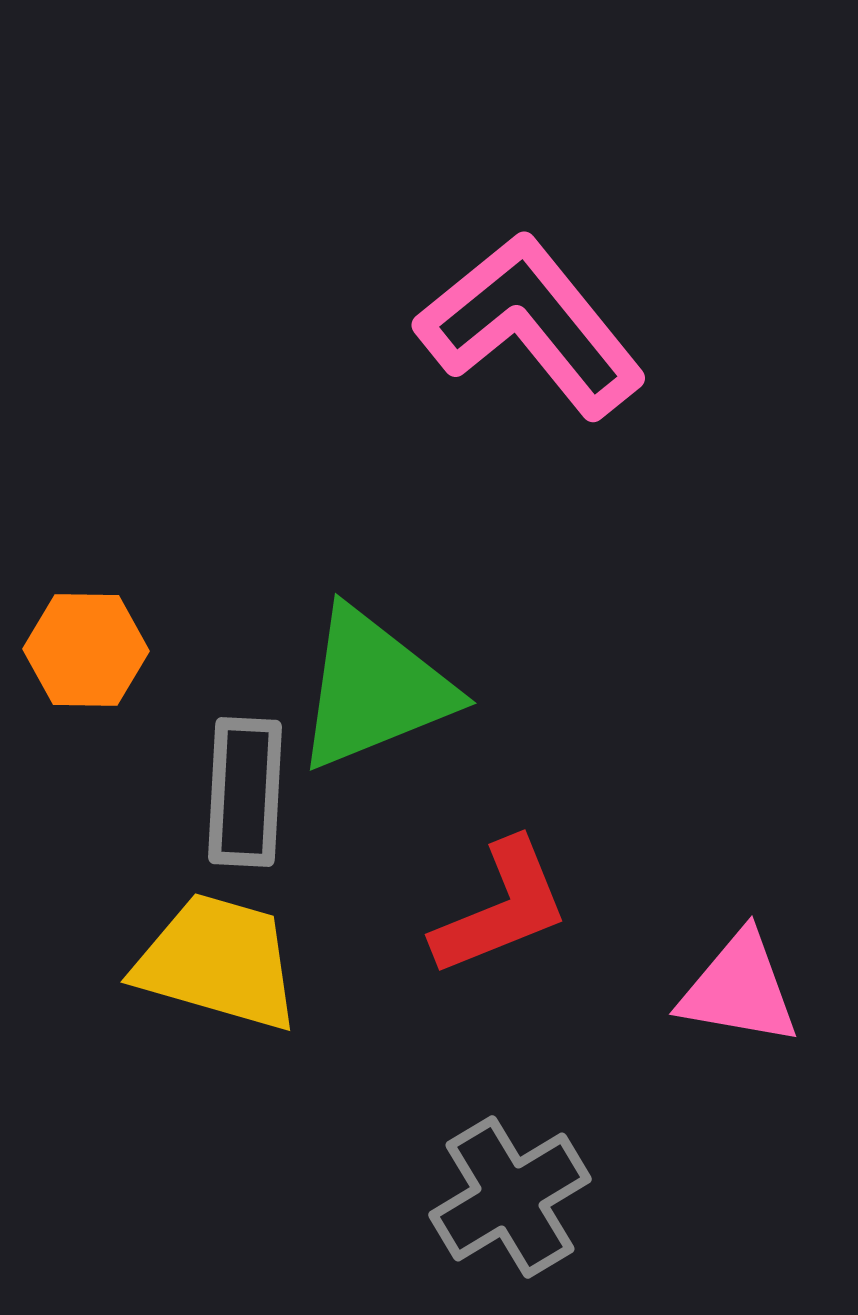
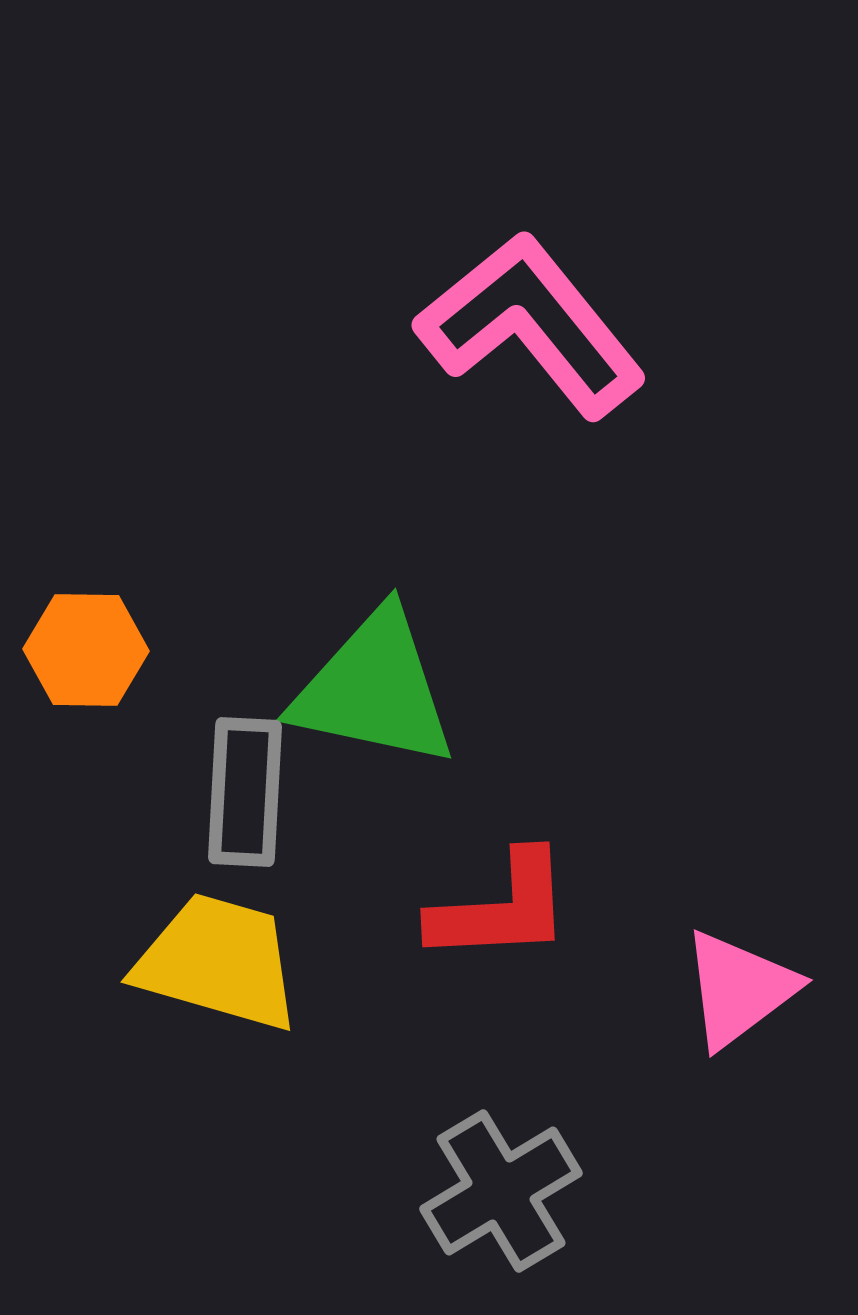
green triangle: rotated 34 degrees clockwise
red L-shape: rotated 19 degrees clockwise
pink triangle: rotated 47 degrees counterclockwise
gray cross: moved 9 px left, 6 px up
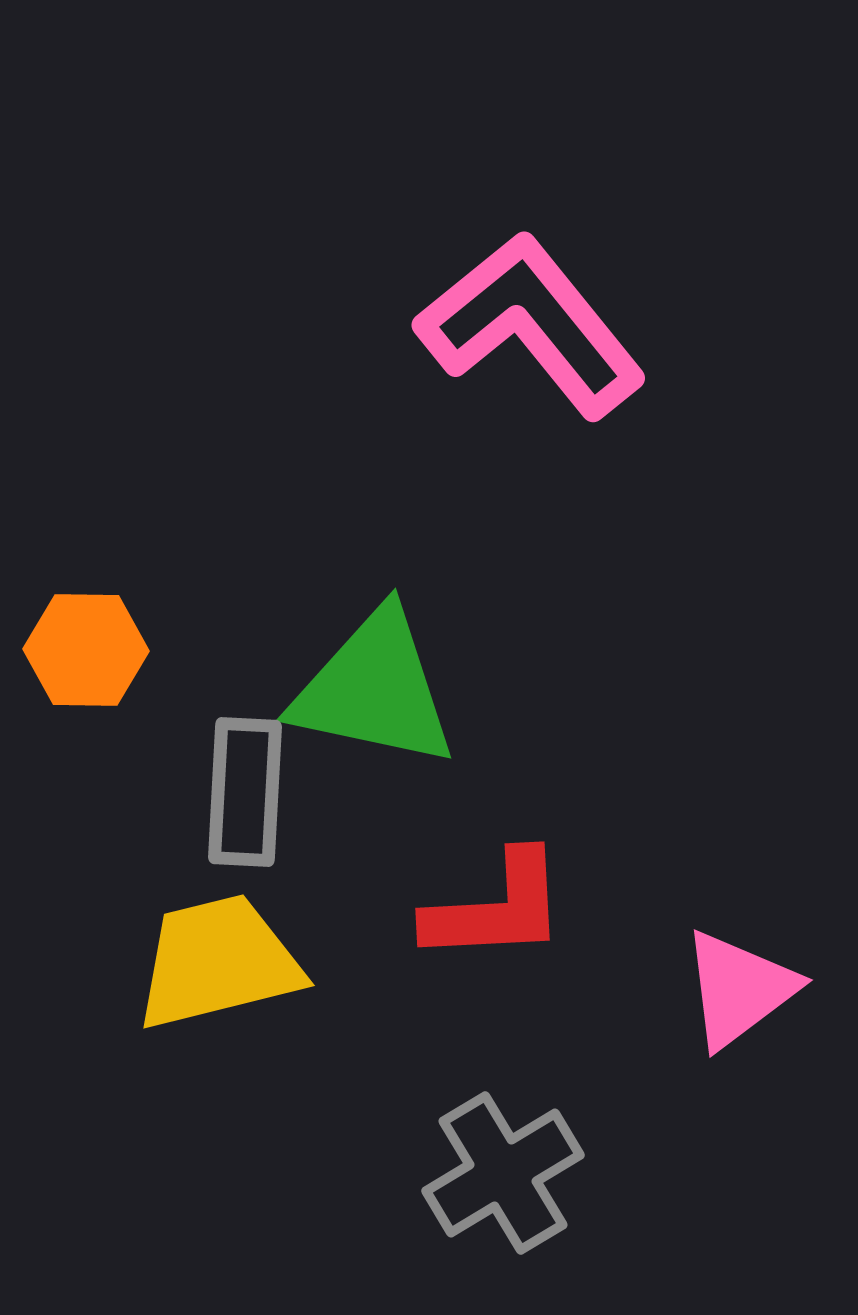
red L-shape: moved 5 px left
yellow trapezoid: rotated 30 degrees counterclockwise
gray cross: moved 2 px right, 18 px up
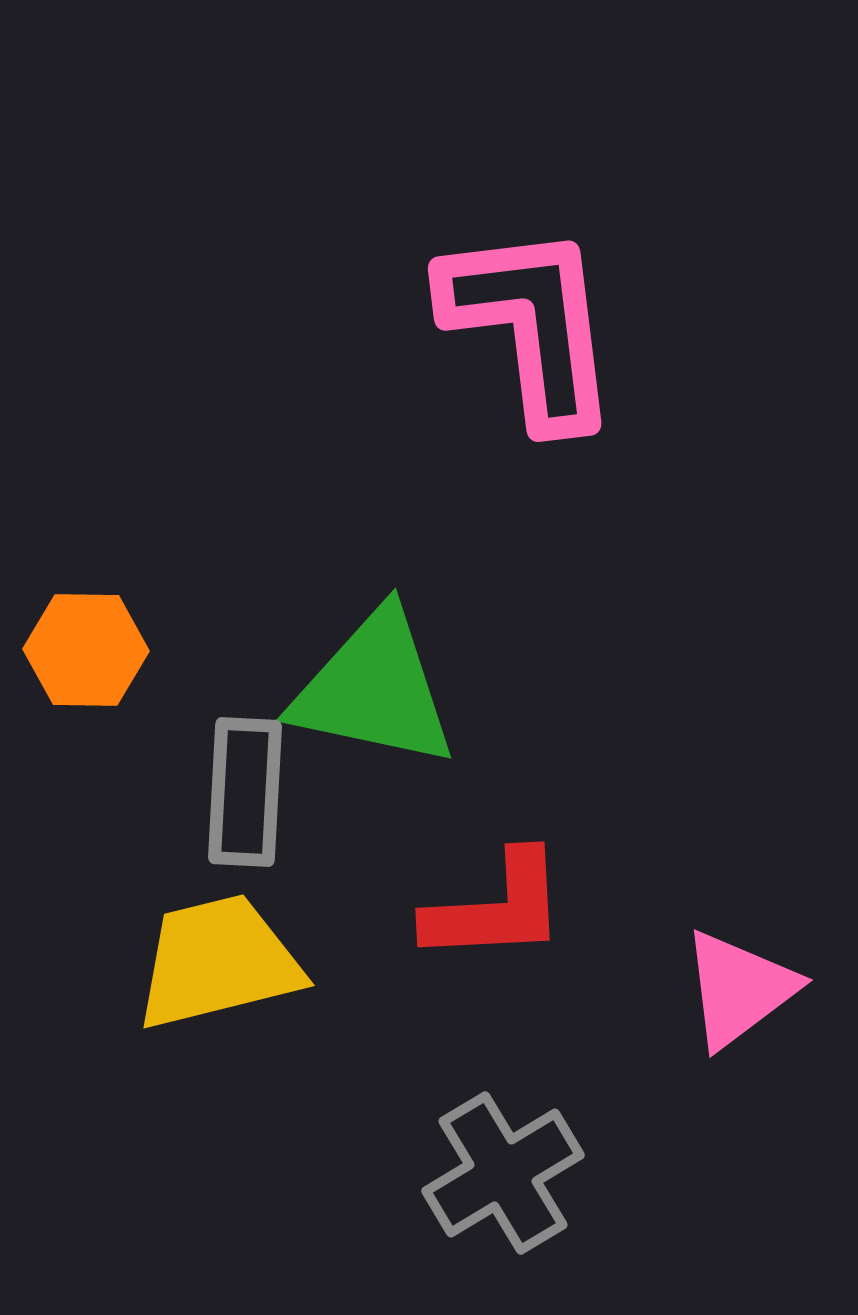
pink L-shape: rotated 32 degrees clockwise
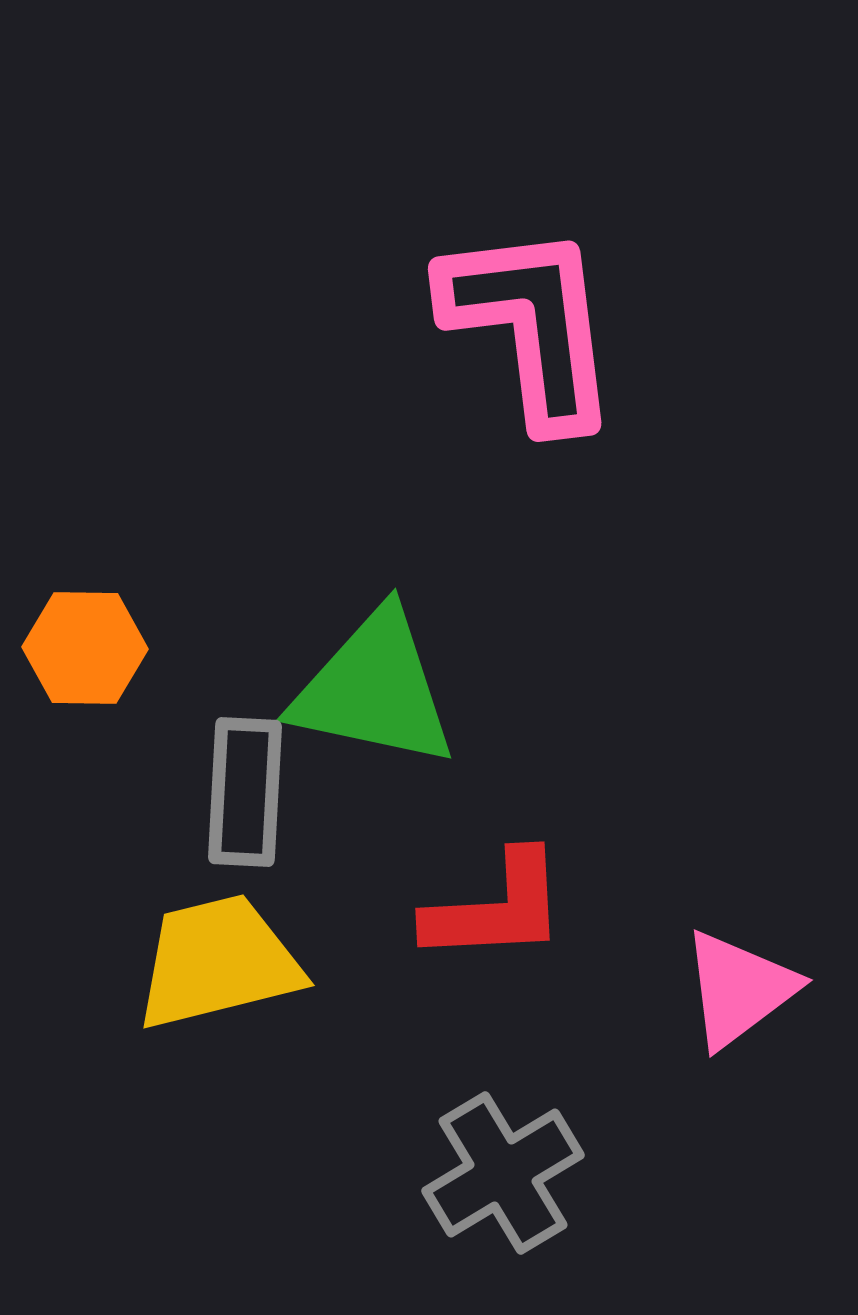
orange hexagon: moved 1 px left, 2 px up
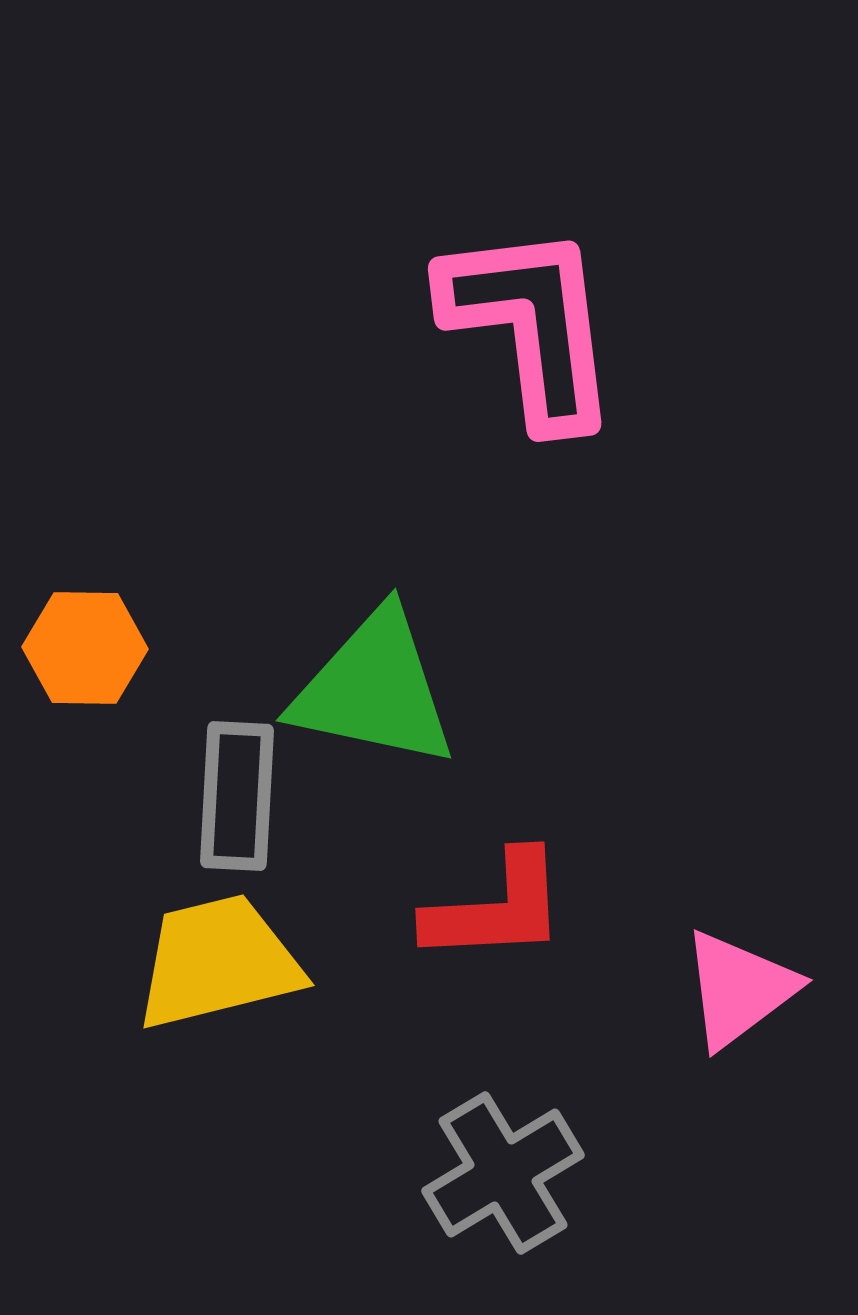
gray rectangle: moved 8 px left, 4 px down
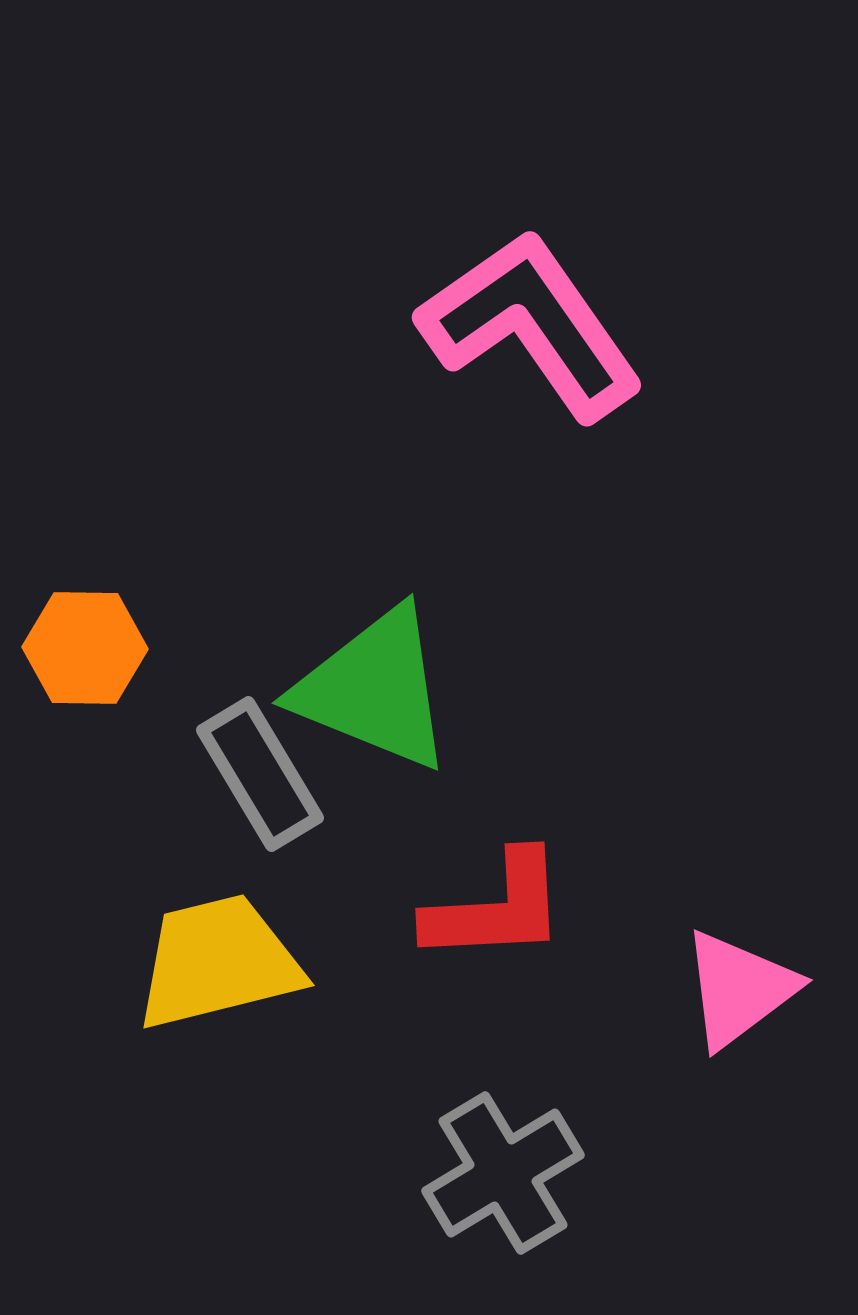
pink L-shape: rotated 28 degrees counterclockwise
green triangle: rotated 10 degrees clockwise
gray rectangle: moved 23 px right, 22 px up; rotated 34 degrees counterclockwise
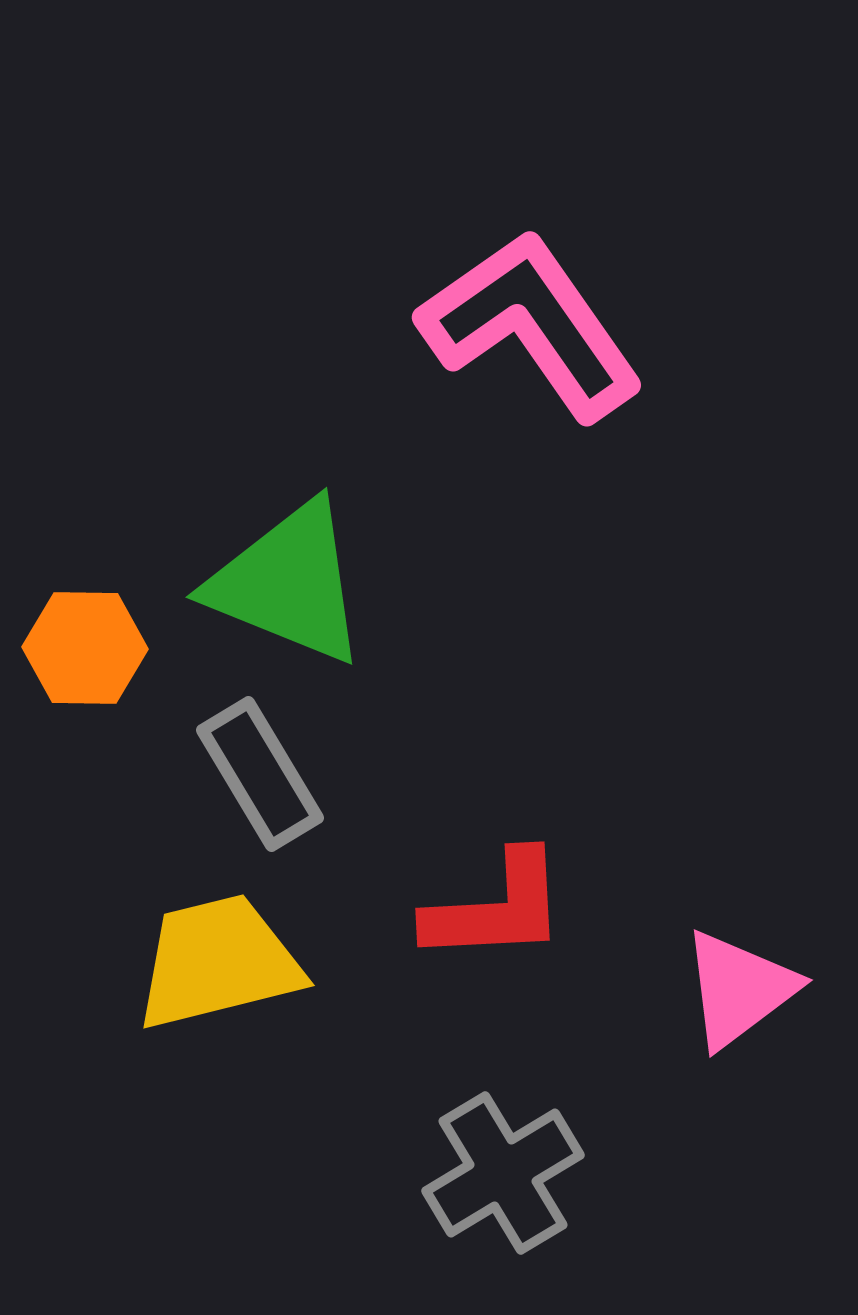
green triangle: moved 86 px left, 106 px up
